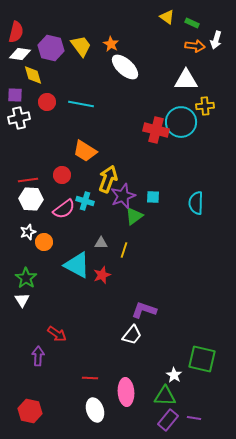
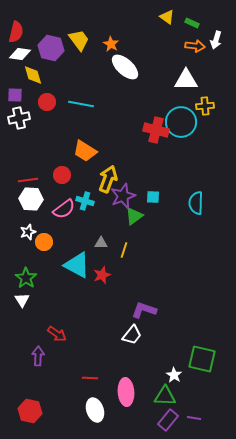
yellow trapezoid at (81, 46): moved 2 px left, 6 px up
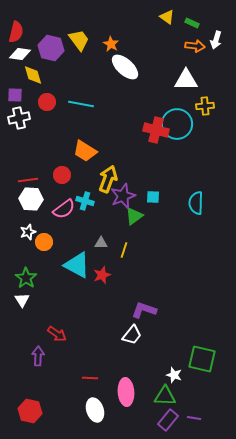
cyan circle at (181, 122): moved 4 px left, 2 px down
white star at (174, 375): rotated 14 degrees counterclockwise
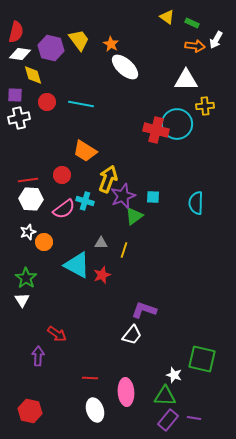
white arrow at (216, 40): rotated 12 degrees clockwise
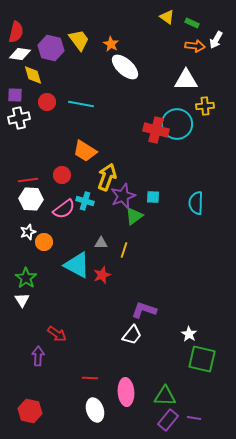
yellow arrow at (108, 179): moved 1 px left, 2 px up
white star at (174, 375): moved 15 px right, 41 px up; rotated 14 degrees clockwise
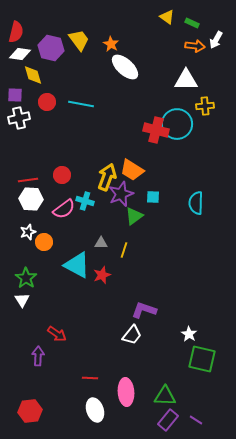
orange trapezoid at (85, 151): moved 47 px right, 19 px down
purple star at (123, 196): moved 2 px left, 2 px up
red hexagon at (30, 411): rotated 20 degrees counterclockwise
purple line at (194, 418): moved 2 px right, 2 px down; rotated 24 degrees clockwise
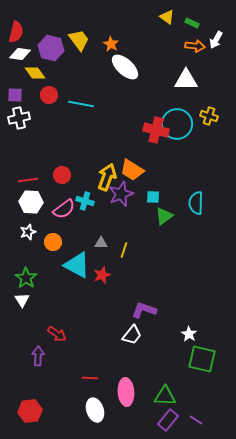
yellow diamond at (33, 75): moved 2 px right, 2 px up; rotated 20 degrees counterclockwise
red circle at (47, 102): moved 2 px right, 7 px up
yellow cross at (205, 106): moved 4 px right, 10 px down; rotated 24 degrees clockwise
white hexagon at (31, 199): moved 3 px down
green triangle at (134, 216): moved 30 px right
orange circle at (44, 242): moved 9 px right
